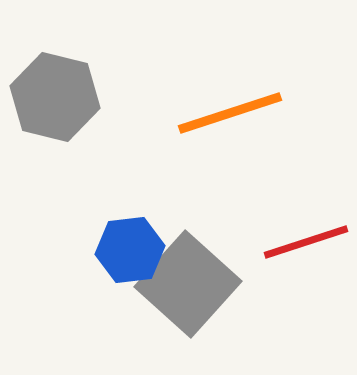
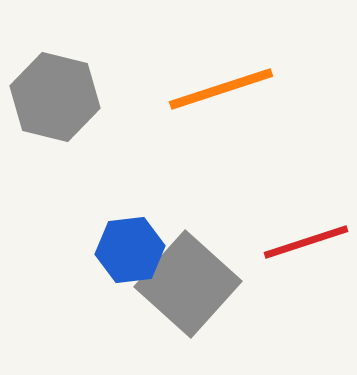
orange line: moved 9 px left, 24 px up
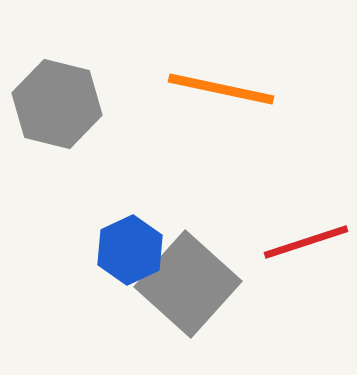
orange line: rotated 30 degrees clockwise
gray hexagon: moved 2 px right, 7 px down
blue hexagon: rotated 18 degrees counterclockwise
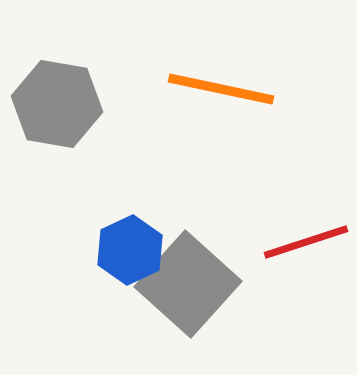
gray hexagon: rotated 4 degrees counterclockwise
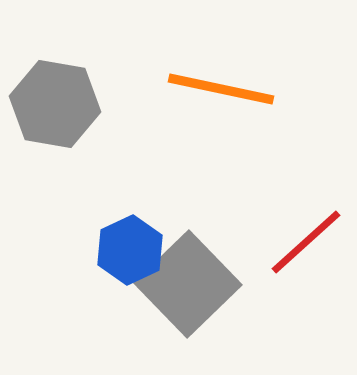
gray hexagon: moved 2 px left
red line: rotated 24 degrees counterclockwise
gray square: rotated 4 degrees clockwise
